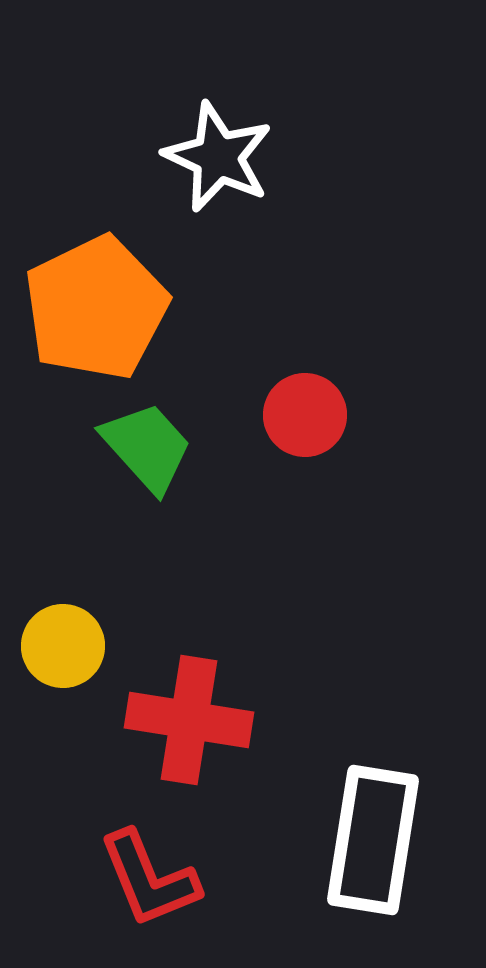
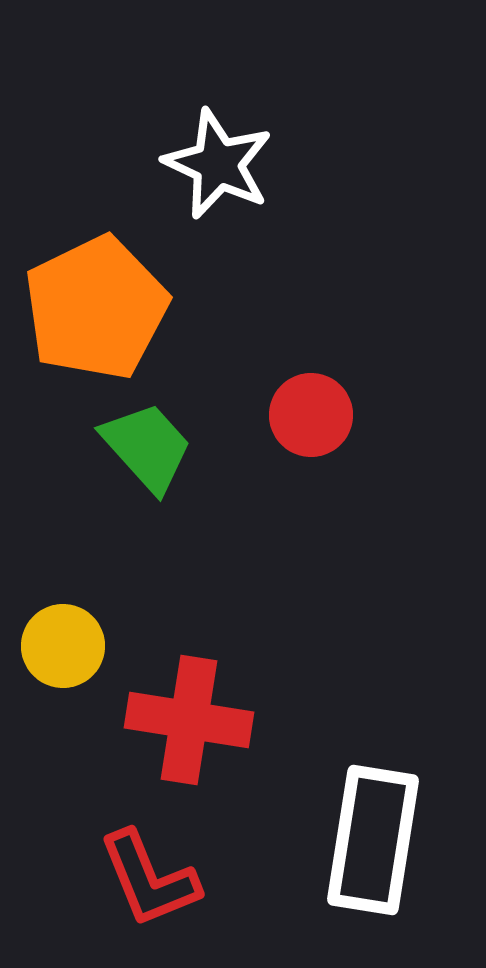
white star: moved 7 px down
red circle: moved 6 px right
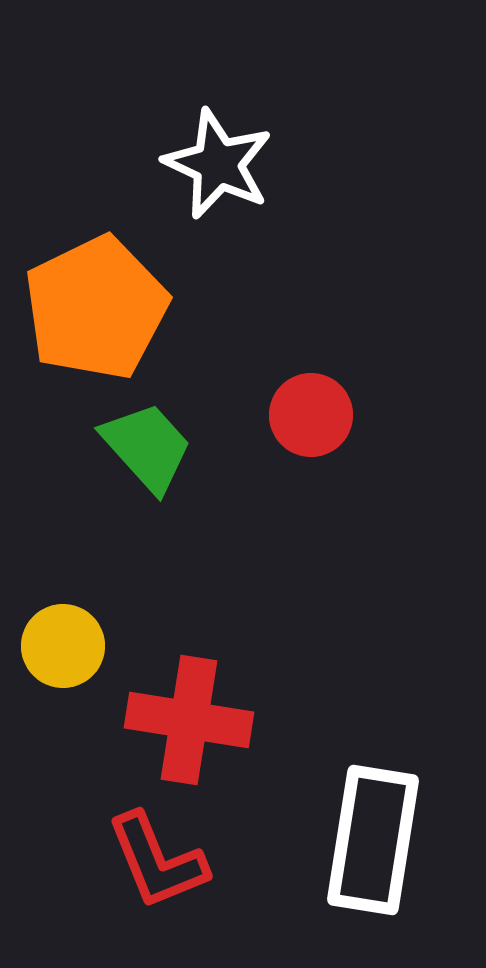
red L-shape: moved 8 px right, 18 px up
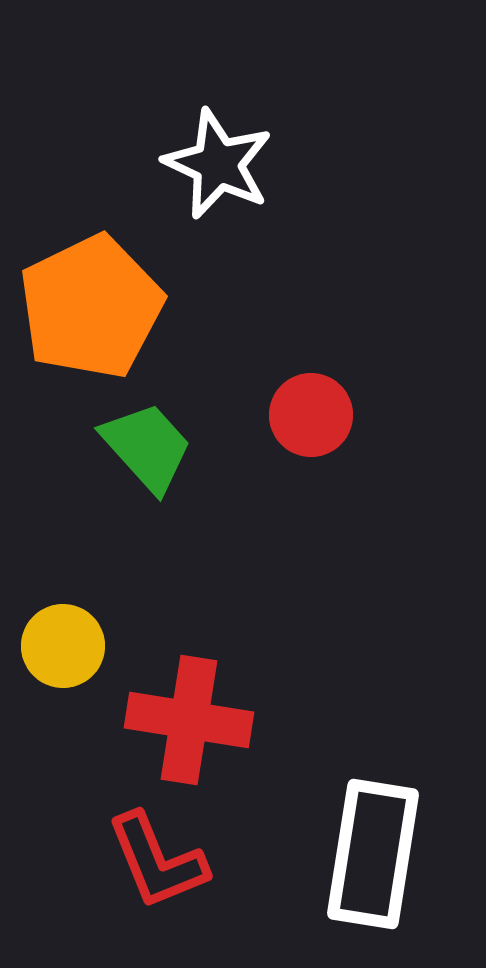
orange pentagon: moved 5 px left, 1 px up
white rectangle: moved 14 px down
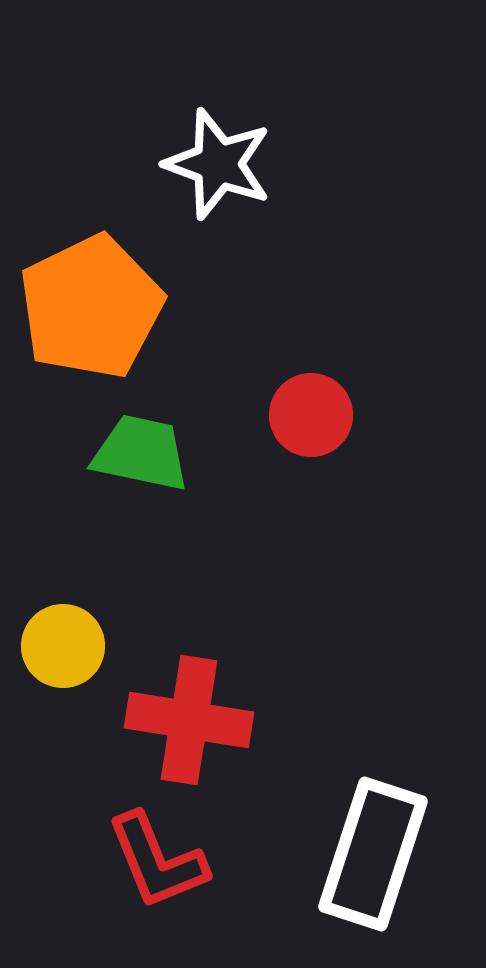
white star: rotated 5 degrees counterclockwise
green trapezoid: moved 6 px left, 6 px down; rotated 36 degrees counterclockwise
white rectangle: rotated 9 degrees clockwise
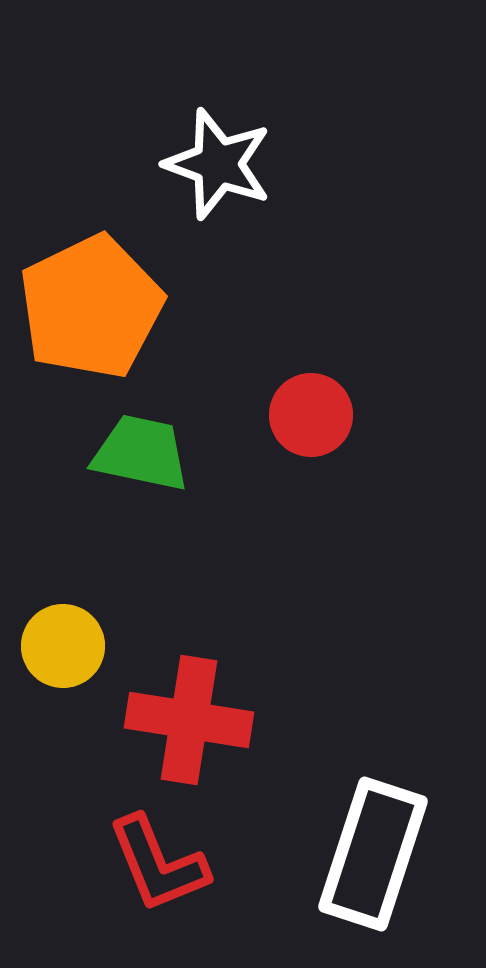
red L-shape: moved 1 px right, 3 px down
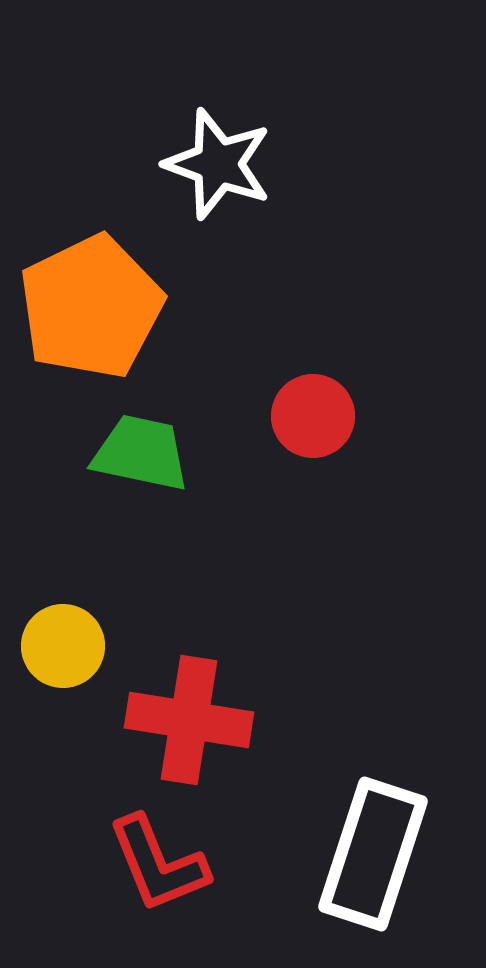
red circle: moved 2 px right, 1 px down
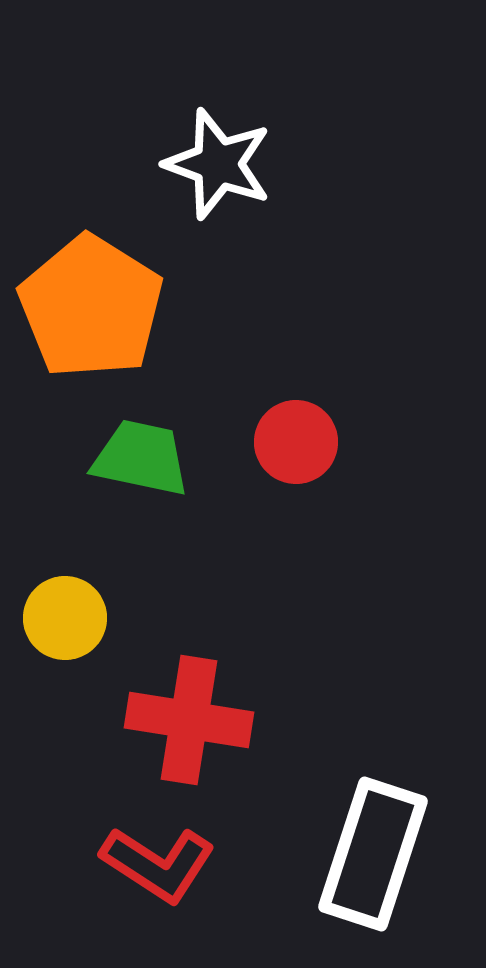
orange pentagon: rotated 14 degrees counterclockwise
red circle: moved 17 px left, 26 px down
green trapezoid: moved 5 px down
yellow circle: moved 2 px right, 28 px up
red L-shape: rotated 35 degrees counterclockwise
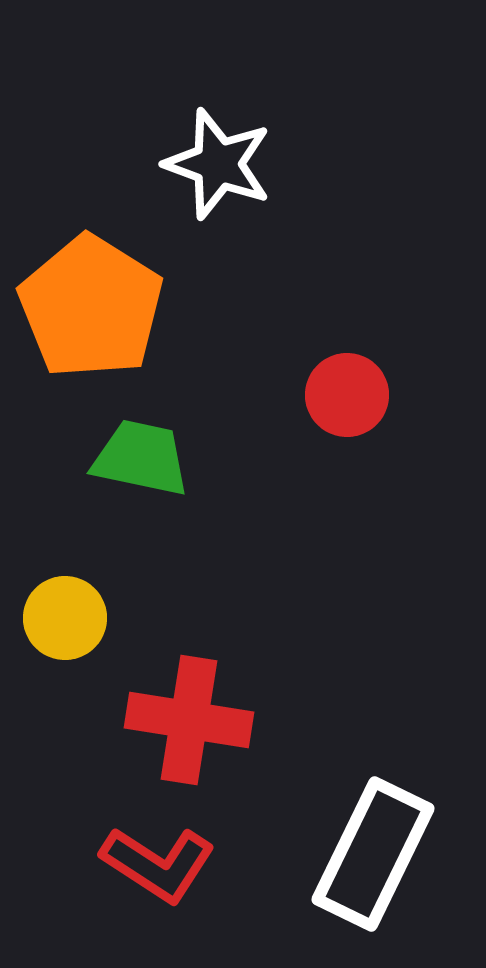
red circle: moved 51 px right, 47 px up
white rectangle: rotated 8 degrees clockwise
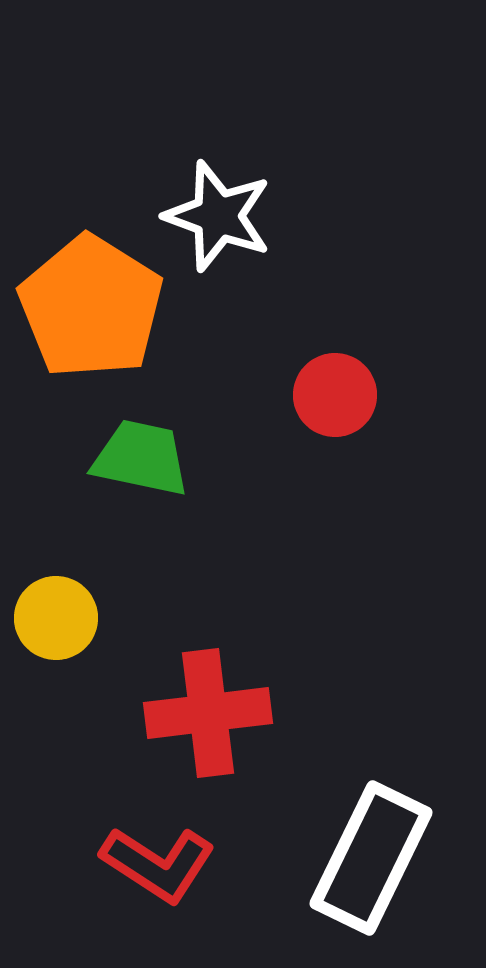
white star: moved 52 px down
red circle: moved 12 px left
yellow circle: moved 9 px left
red cross: moved 19 px right, 7 px up; rotated 16 degrees counterclockwise
white rectangle: moved 2 px left, 4 px down
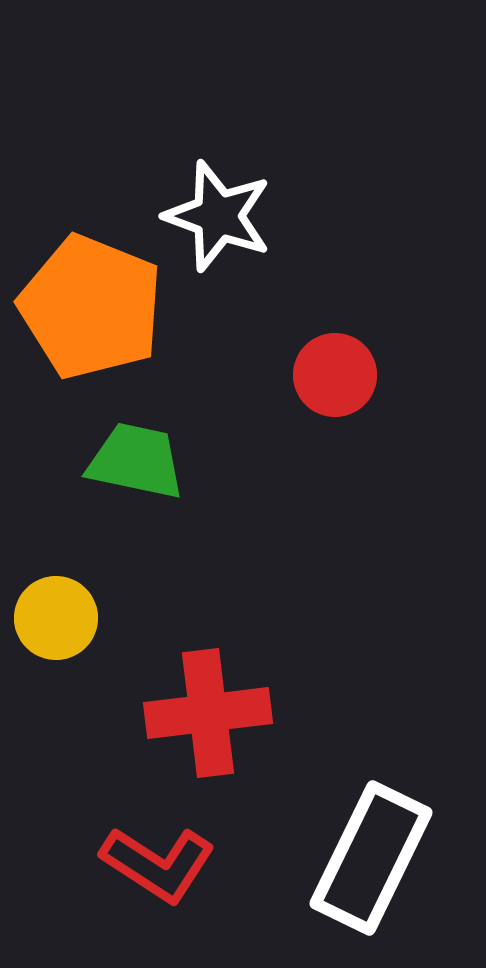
orange pentagon: rotated 10 degrees counterclockwise
red circle: moved 20 px up
green trapezoid: moved 5 px left, 3 px down
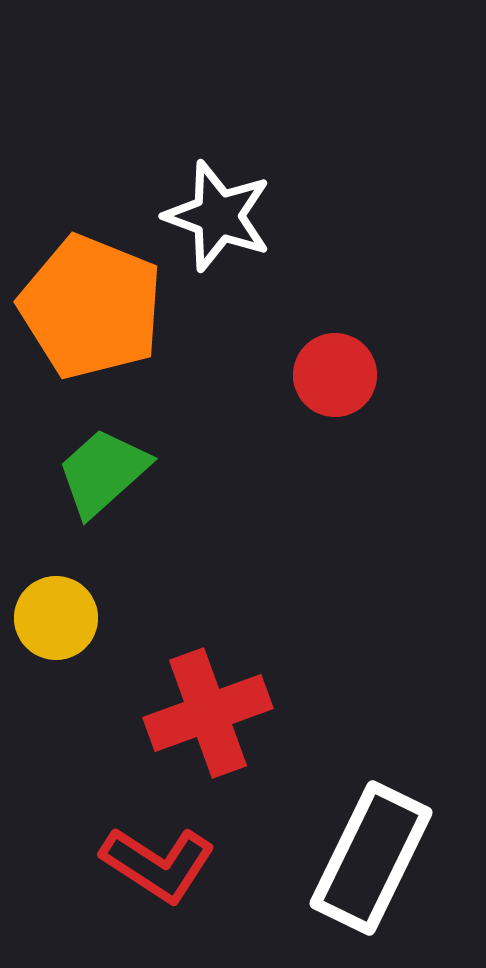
green trapezoid: moved 33 px left, 11 px down; rotated 54 degrees counterclockwise
red cross: rotated 13 degrees counterclockwise
